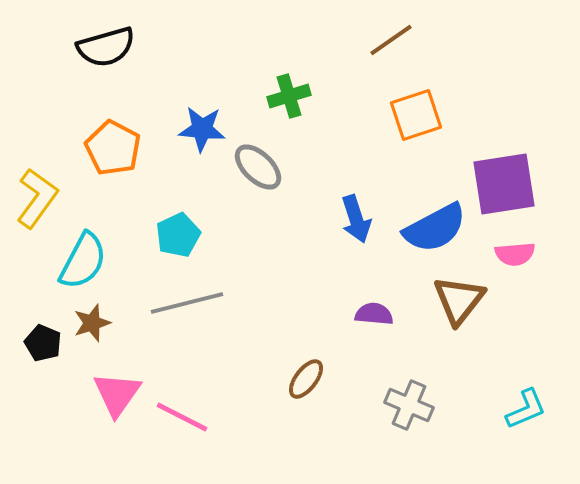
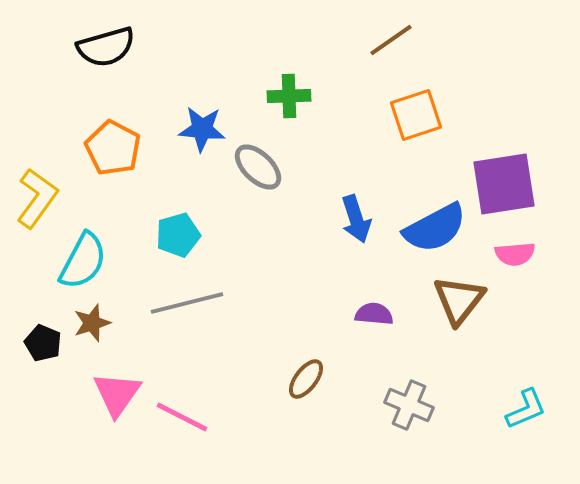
green cross: rotated 15 degrees clockwise
cyan pentagon: rotated 9 degrees clockwise
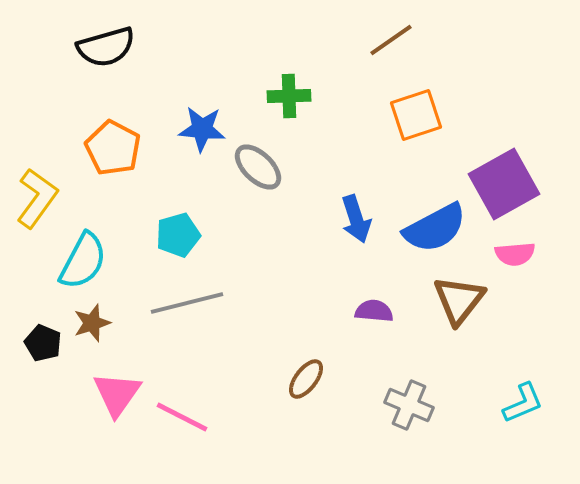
purple square: rotated 20 degrees counterclockwise
purple semicircle: moved 3 px up
cyan L-shape: moved 3 px left, 6 px up
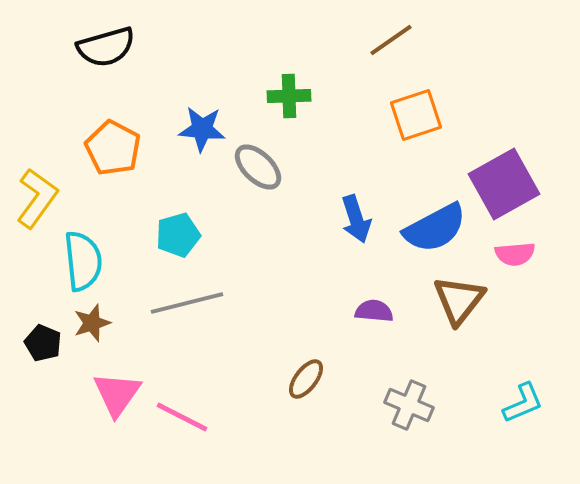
cyan semicircle: rotated 34 degrees counterclockwise
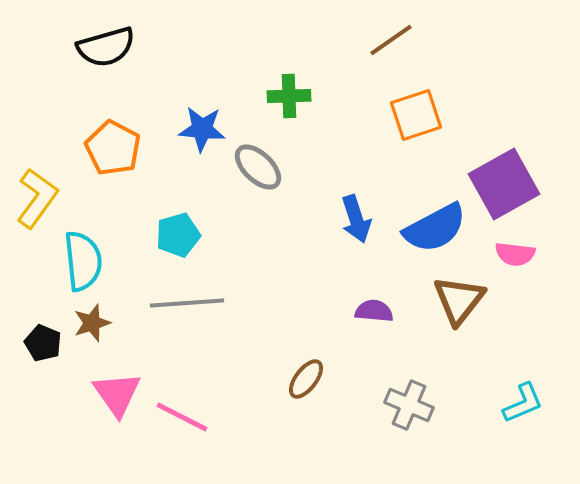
pink semicircle: rotated 12 degrees clockwise
gray line: rotated 10 degrees clockwise
pink triangle: rotated 10 degrees counterclockwise
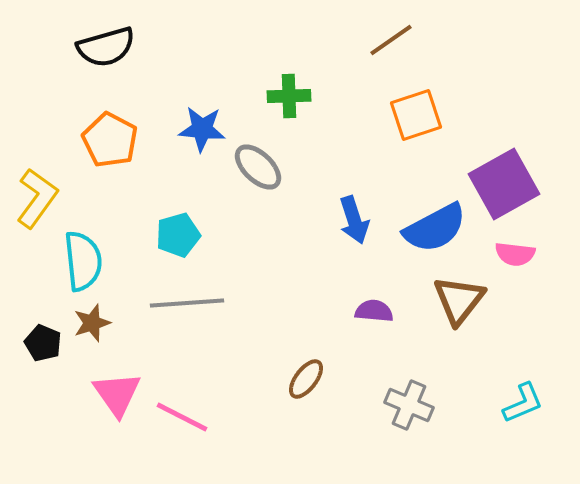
orange pentagon: moved 3 px left, 8 px up
blue arrow: moved 2 px left, 1 px down
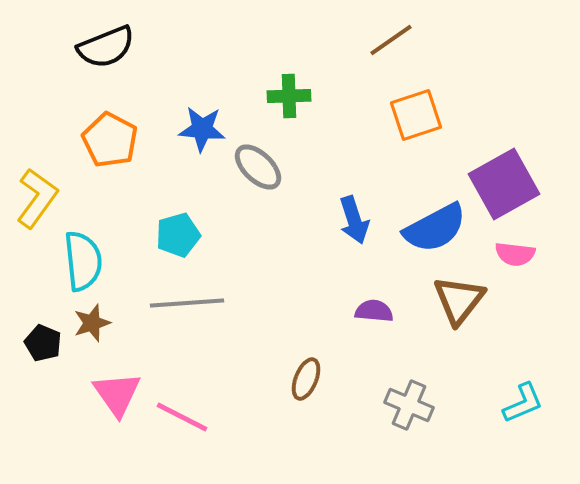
black semicircle: rotated 6 degrees counterclockwise
brown ellipse: rotated 15 degrees counterclockwise
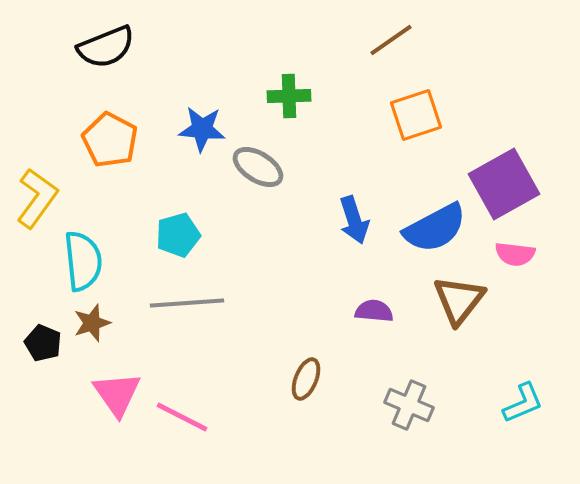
gray ellipse: rotated 12 degrees counterclockwise
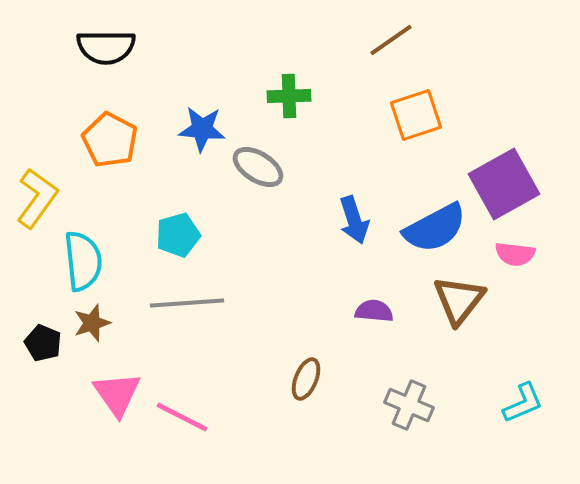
black semicircle: rotated 22 degrees clockwise
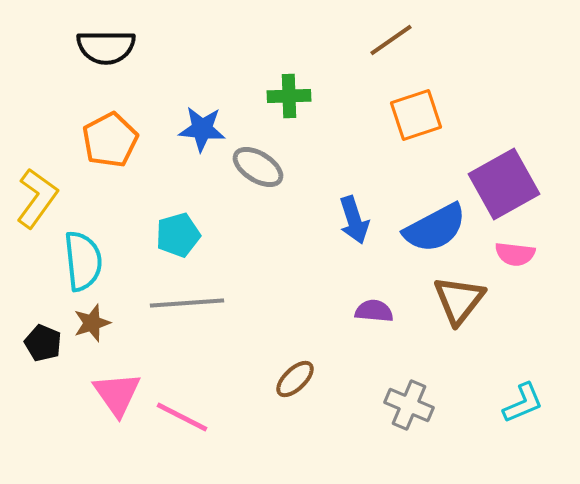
orange pentagon: rotated 16 degrees clockwise
brown ellipse: moved 11 px left; rotated 24 degrees clockwise
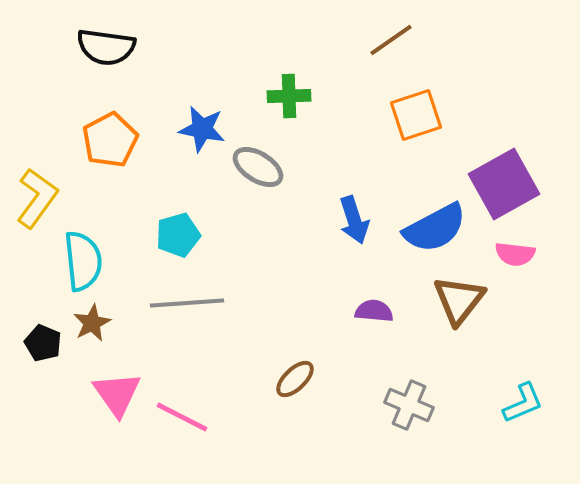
black semicircle: rotated 8 degrees clockwise
blue star: rotated 6 degrees clockwise
brown star: rotated 9 degrees counterclockwise
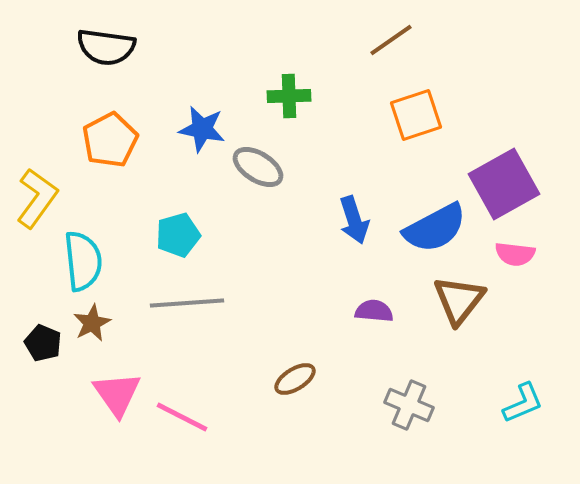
brown ellipse: rotated 12 degrees clockwise
